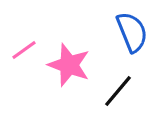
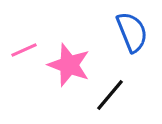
pink line: rotated 12 degrees clockwise
black line: moved 8 px left, 4 px down
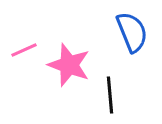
black line: rotated 45 degrees counterclockwise
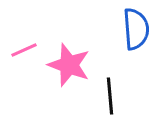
blue semicircle: moved 4 px right, 3 px up; rotated 18 degrees clockwise
black line: moved 1 px down
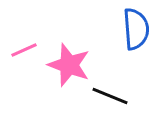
black line: rotated 63 degrees counterclockwise
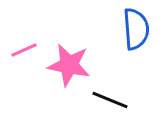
pink star: rotated 9 degrees counterclockwise
black line: moved 4 px down
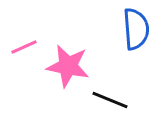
pink line: moved 3 px up
pink star: moved 1 px left, 1 px down
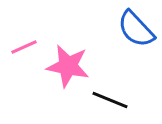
blue semicircle: rotated 141 degrees clockwise
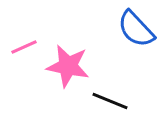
black line: moved 1 px down
